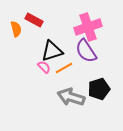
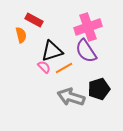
orange semicircle: moved 5 px right, 6 px down
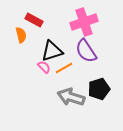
pink cross: moved 4 px left, 5 px up
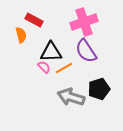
black triangle: moved 1 px left, 1 px down; rotated 15 degrees clockwise
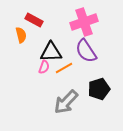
pink semicircle: rotated 64 degrees clockwise
gray arrow: moved 5 px left, 5 px down; rotated 64 degrees counterclockwise
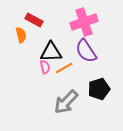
pink semicircle: moved 1 px right; rotated 32 degrees counterclockwise
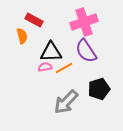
orange semicircle: moved 1 px right, 1 px down
pink semicircle: rotated 88 degrees counterclockwise
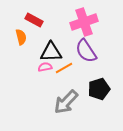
orange semicircle: moved 1 px left, 1 px down
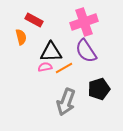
gray arrow: rotated 24 degrees counterclockwise
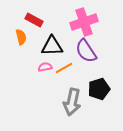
black triangle: moved 1 px right, 6 px up
gray arrow: moved 6 px right; rotated 8 degrees counterclockwise
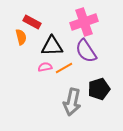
red rectangle: moved 2 px left, 2 px down
